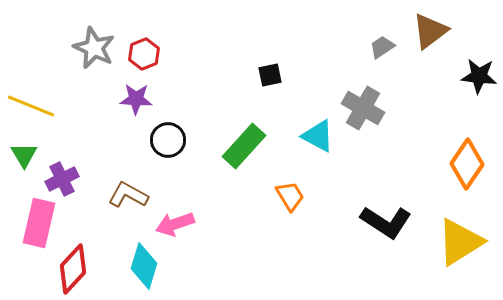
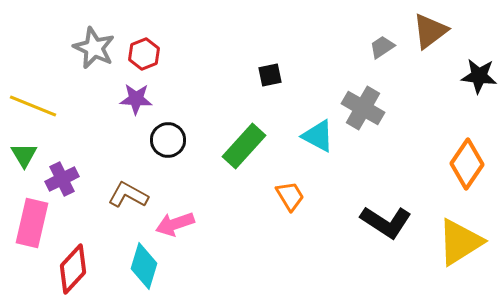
yellow line: moved 2 px right
pink rectangle: moved 7 px left
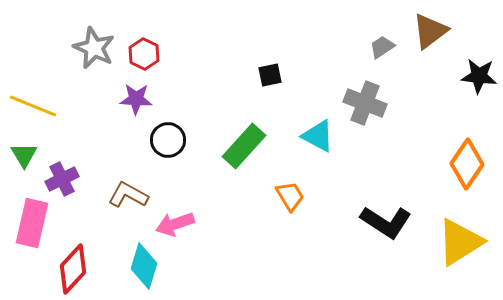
red hexagon: rotated 12 degrees counterclockwise
gray cross: moved 2 px right, 5 px up; rotated 9 degrees counterclockwise
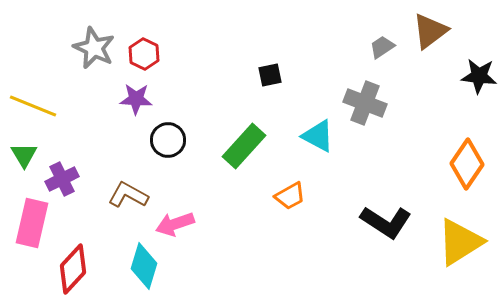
orange trapezoid: rotated 92 degrees clockwise
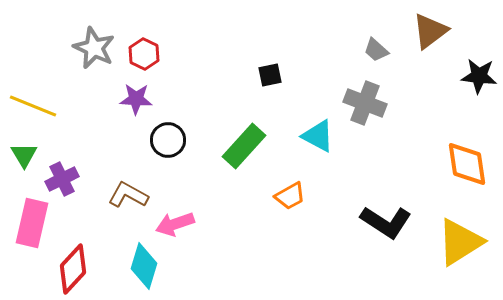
gray trapezoid: moved 6 px left, 3 px down; rotated 104 degrees counterclockwise
orange diamond: rotated 42 degrees counterclockwise
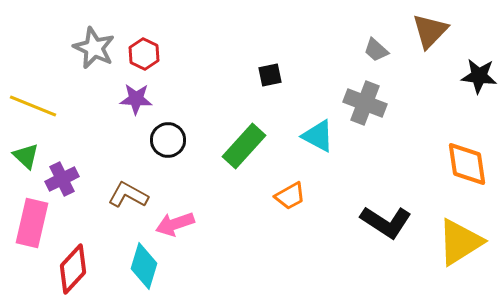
brown triangle: rotated 9 degrees counterclockwise
green triangle: moved 2 px right, 1 px down; rotated 16 degrees counterclockwise
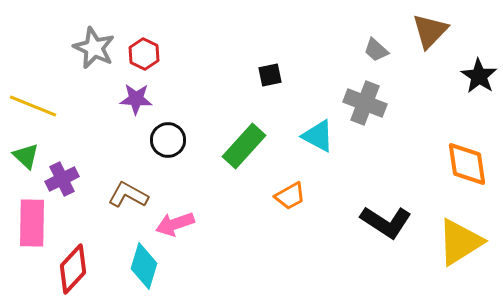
black star: rotated 27 degrees clockwise
pink rectangle: rotated 12 degrees counterclockwise
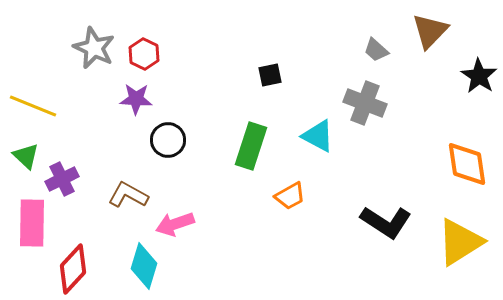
green rectangle: moved 7 px right; rotated 24 degrees counterclockwise
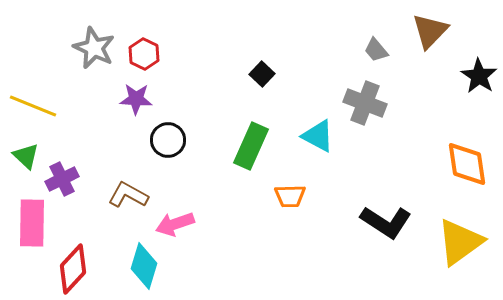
gray trapezoid: rotated 8 degrees clockwise
black square: moved 8 px left, 1 px up; rotated 35 degrees counterclockwise
green rectangle: rotated 6 degrees clockwise
orange trapezoid: rotated 28 degrees clockwise
yellow triangle: rotated 4 degrees counterclockwise
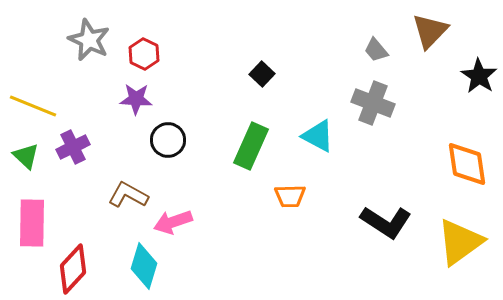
gray star: moved 5 px left, 8 px up
gray cross: moved 8 px right
purple cross: moved 11 px right, 32 px up
pink arrow: moved 2 px left, 2 px up
